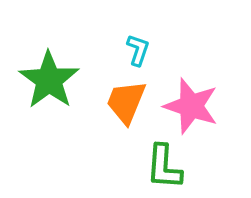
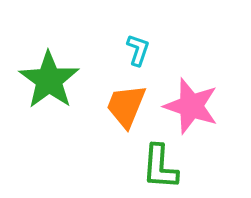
orange trapezoid: moved 4 px down
green L-shape: moved 4 px left
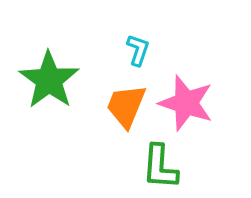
pink star: moved 5 px left, 3 px up
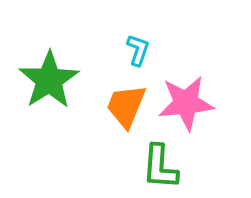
green star: rotated 4 degrees clockwise
pink star: rotated 24 degrees counterclockwise
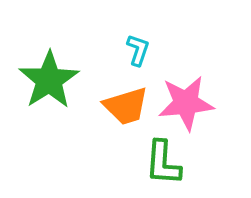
orange trapezoid: rotated 129 degrees counterclockwise
green L-shape: moved 3 px right, 4 px up
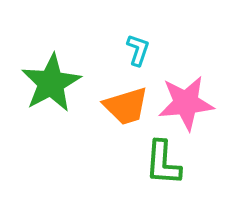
green star: moved 2 px right, 3 px down; rotated 4 degrees clockwise
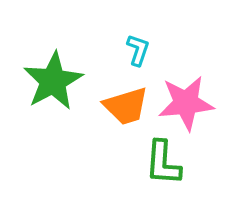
green star: moved 2 px right, 2 px up
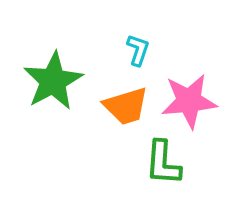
pink star: moved 3 px right, 2 px up
